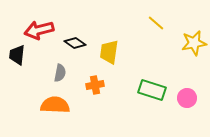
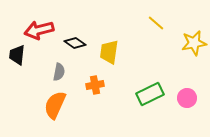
gray semicircle: moved 1 px left, 1 px up
green rectangle: moved 2 px left, 4 px down; rotated 44 degrees counterclockwise
orange semicircle: rotated 68 degrees counterclockwise
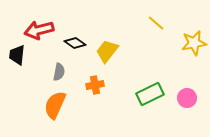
yellow trapezoid: moved 2 px left, 1 px up; rotated 30 degrees clockwise
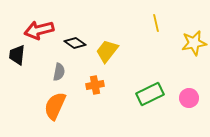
yellow line: rotated 36 degrees clockwise
pink circle: moved 2 px right
orange semicircle: moved 1 px down
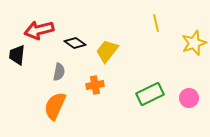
yellow star: rotated 10 degrees counterclockwise
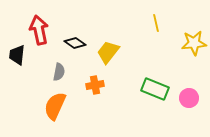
red arrow: rotated 92 degrees clockwise
yellow star: rotated 15 degrees clockwise
yellow trapezoid: moved 1 px right, 1 px down
green rectangle: moved 5 px right, 5 px up; rotated 48 degrees clockwise
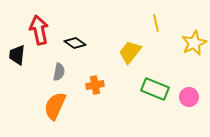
yellow star: rotated 20 degrees counterclockwise
yellow trapezoid: moved 22 px right
pink circle: moved 1 px up
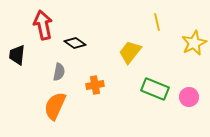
yellow line: moved 1 px right, 1 px up
red arrow: moved 4 px right, 5 px up
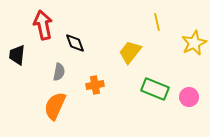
black diamond: rotated 35 degrees clockwise
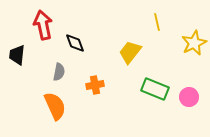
orange semicircle: rotated 132 degrees clockwise
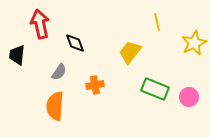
red arrow: moved 3 px left, 1 px up
gray semicircle: rotated 24 degrees clockwise
orange semicircle: rotated 152 degrees counterclockwise
